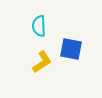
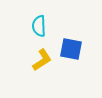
yellow L-shape: moved 2 px up
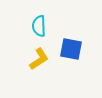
yellow L-shape: moved 3 px left, 1 px up
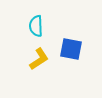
cyan semicircle: moved 3 px left
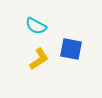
cyan semicircle: rotated 60 degrees counterclockwise
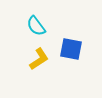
cyan semicircle: rotated 25 degrees clockwise
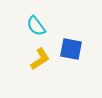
yellow L-shape: moved 1 px right
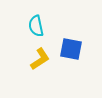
cyan semicircle: rotated 25 degrees clockwise
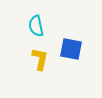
yellow L-shape: rotated 45 degrees counterclockwise
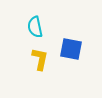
cyan semicircle: moved 1 px left, 1 px down
